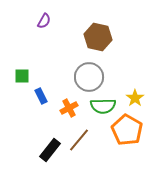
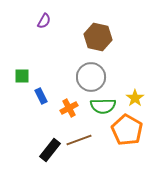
gray circle: moved 2 px right
brown line: rotated 30 degrees clockwise
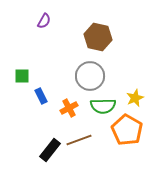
gray circle: moved 1 px left, 1 px up
yellow star: rotated 12 degrees clockwise
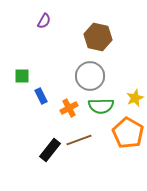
green semicircle: moved 2 px left
orange pentagon: moved 1 px right, 3 px down
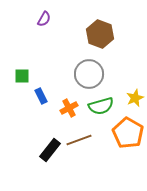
purple semicircle: moved 2 px up
brown hexagon: moved 2 px right, 3 px up; rotated 8 degrees clockwise
gray circle: moved 1 px left, 2 px up
green semicircle: rotated 15 degrees counterclockwise
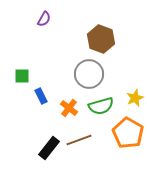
brown hexagon: moved 1 px right, 5 px down
orange cross: rotated 24 degrees counterclockwise
black rectangle: moved 1 px left, 2 px up
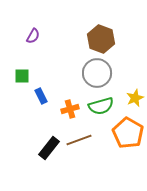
purple semicircle: moved 11 px left, 17 px down
gray circle: moved 8 px right, 1 px up
orange cross: moved 1 px right, 1 px down; rotated 36 degrees clockwise
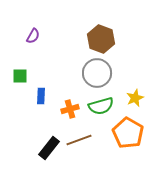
green square: moved 2 px left
blue rectangle: rotated 28 degrees clockwise
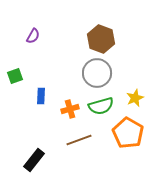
green square: moved 5 px left; rotated 21 degrees counterclockwise
black rectangle: moved 15 px left, 12 px down
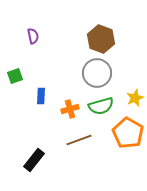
purple semicircle: rotated 42 degrees counterclockwise
